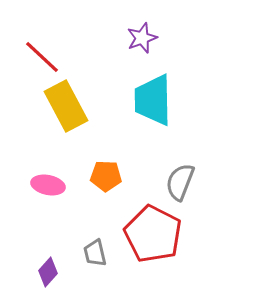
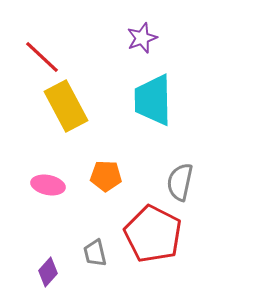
gray semicircle: rotated 9 degrees counterclockwise
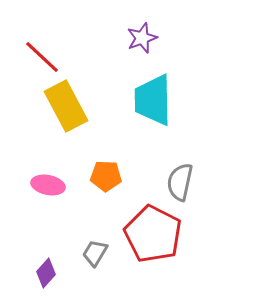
gray trapezoid: rotated 44 degrees clockwise
purple diamond: moved 2 px left, 1 px down
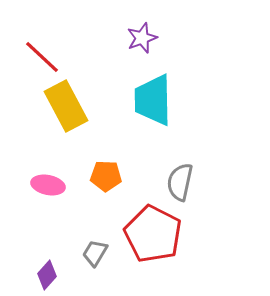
purple diamond: moved 1 px right, 2 px down
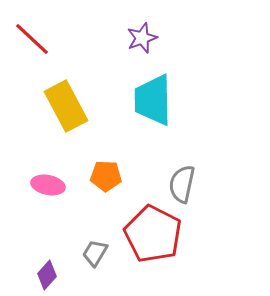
red line: moved 10 px left, 18 px up
gray semicircle: moved 2 px right, 2 px down
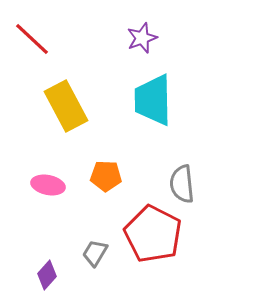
gray semicircle: rotated 18 degrees counterclockwise
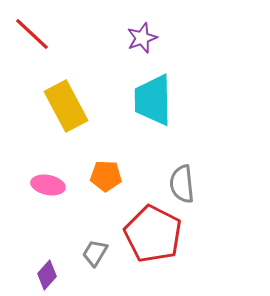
red line: moved 5 px up
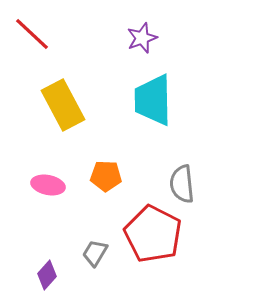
yellow rectangle: moved 3 px left, 1 px up
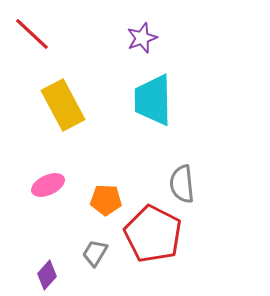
orange pentagon: moved 24 px down
pink ellipse: rotated 36 degrees counterclockwise
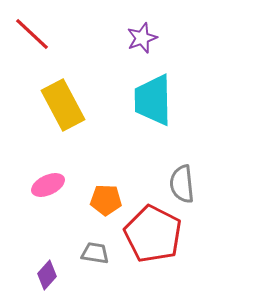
gray trapezoid: rotated 68 degrees clockwise
